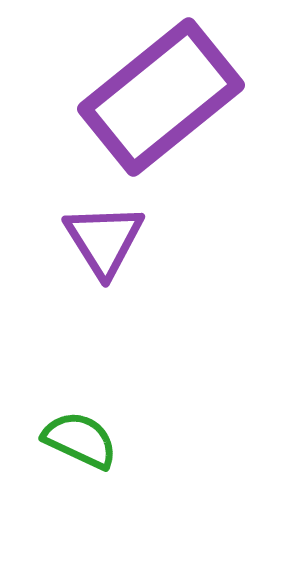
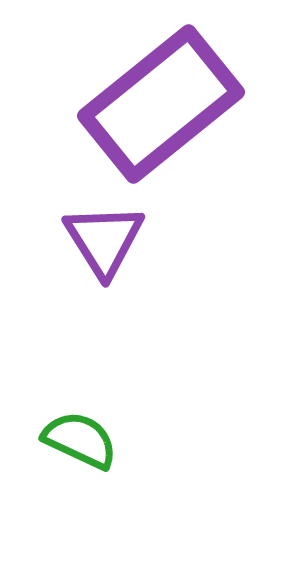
purple rectangle: moved 7 px down
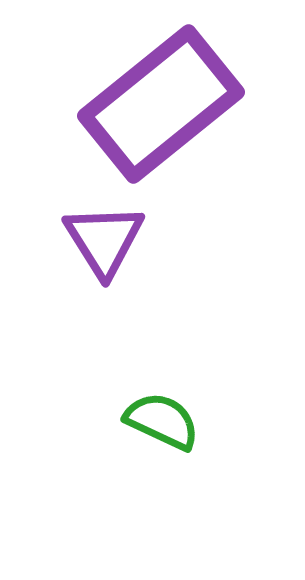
green semicircle: moved 82 px right, 19 px up
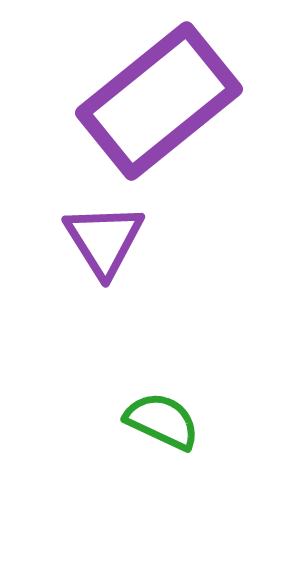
purple rectangle: moved 2 px left, 3 px up
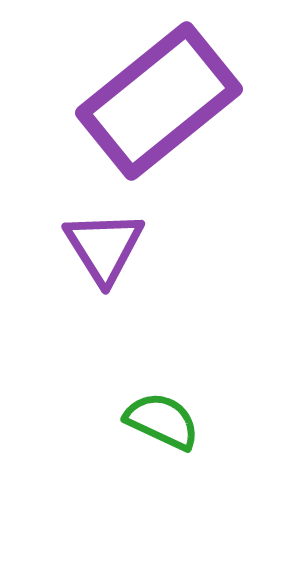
purple triangle: moved 7 px down
